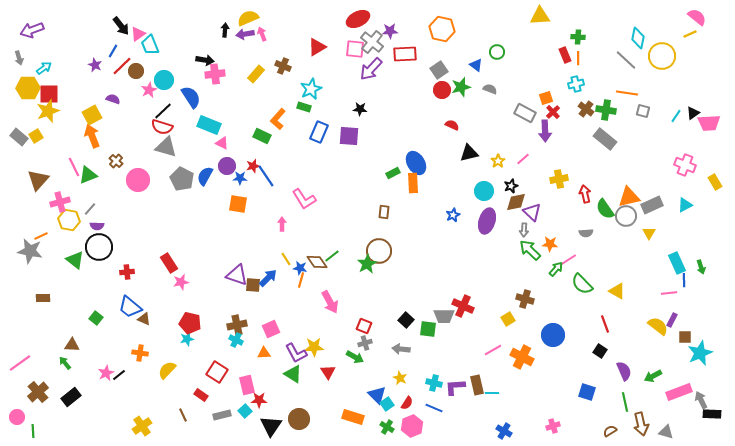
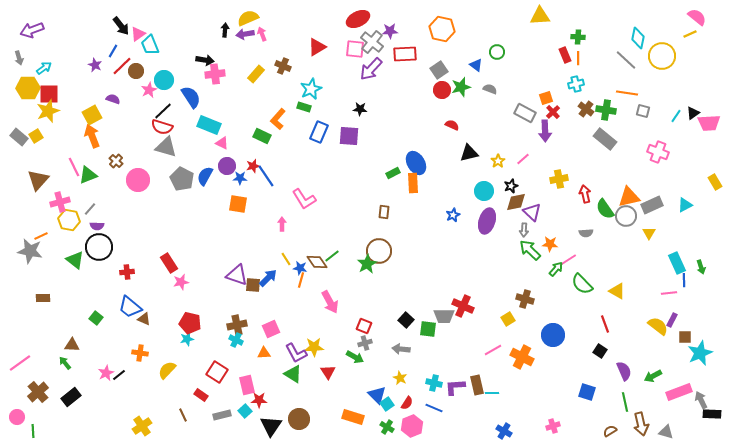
pink cross at (685, 165): moved 27 px left, 13 px up
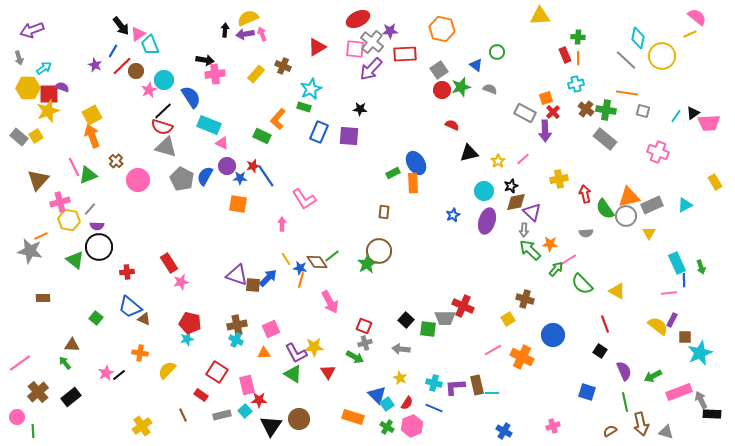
purple semicircle at (113, 99): moved 51 px left, 12 px up
gray trapezoid at (444, 316): moved 1 px right, 2 px down
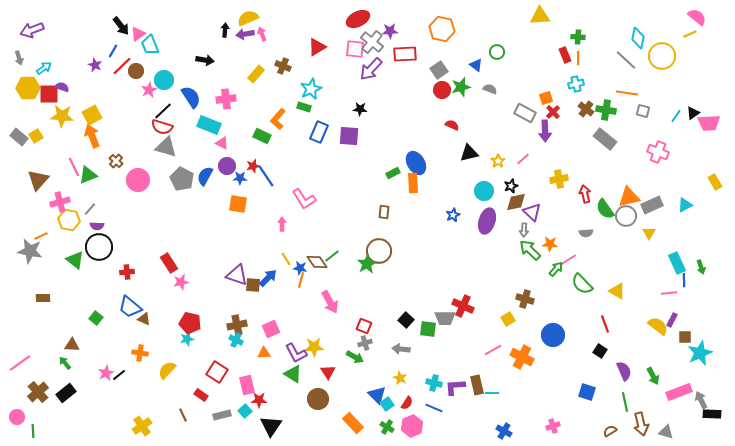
pink cross at (215, 74): moved 11 px right, 25 px down
yellow star at (48, 111): moved 14 px right, 5 px down; rotated 25 degrees clockwise
green arrow at (653, 376): rotated 90 degrees counterclockwise
black rectangle at (71, 397): moved 5 px left, 4 px up
orange rectangle at (353, 417): moved 6 px down; rotated 30 degrees clockwise
brown circle at (299, 419): moved 19 px right, 20 px up
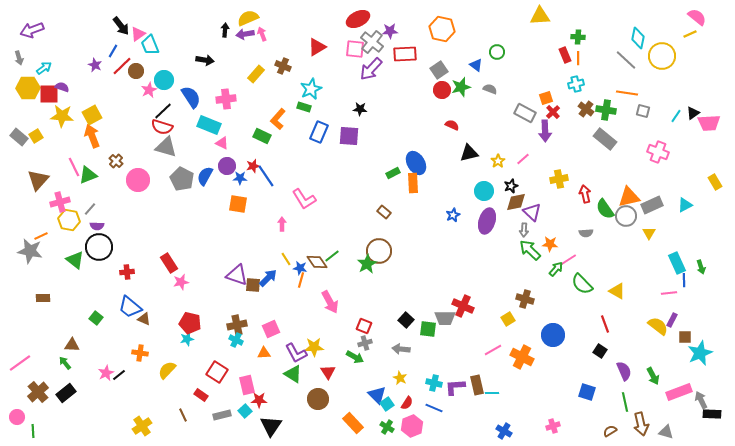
brown rectangle at (384, 212): rotated 56 degrees counterclockwise
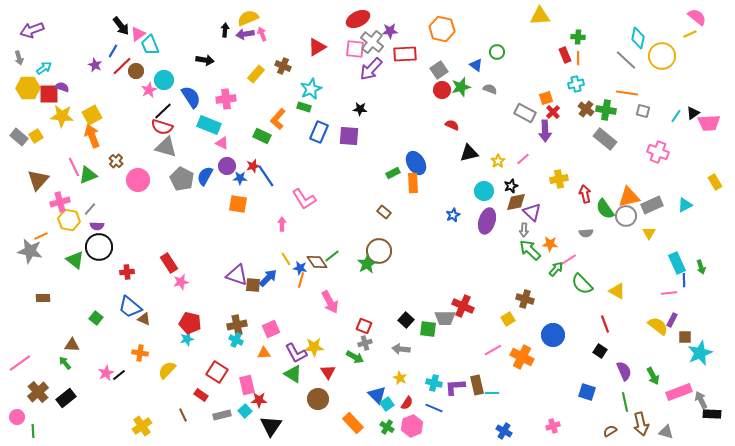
black rectangle at (66, 393): moved 5 px down
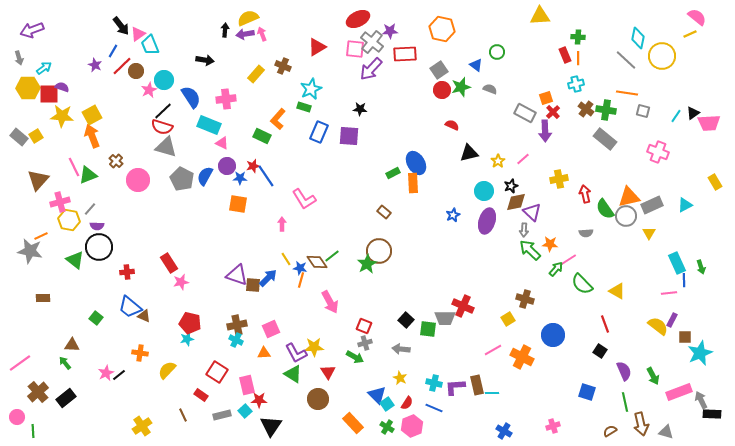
brown triangle at (144, 319): moved 3 px up
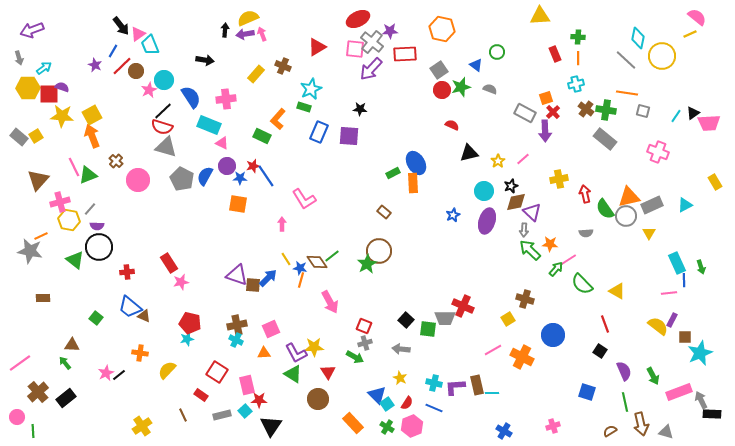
red rectangle at (565, 55): moved 10 px left, 1 px up
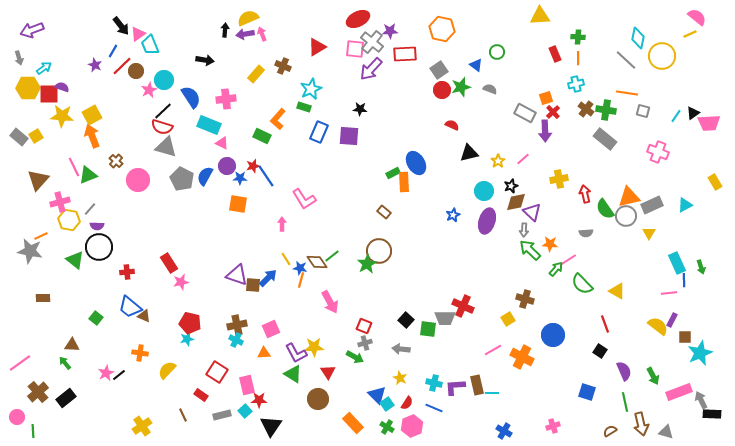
orange rectangle at (413, 183): moved 9 px left, 1 px up
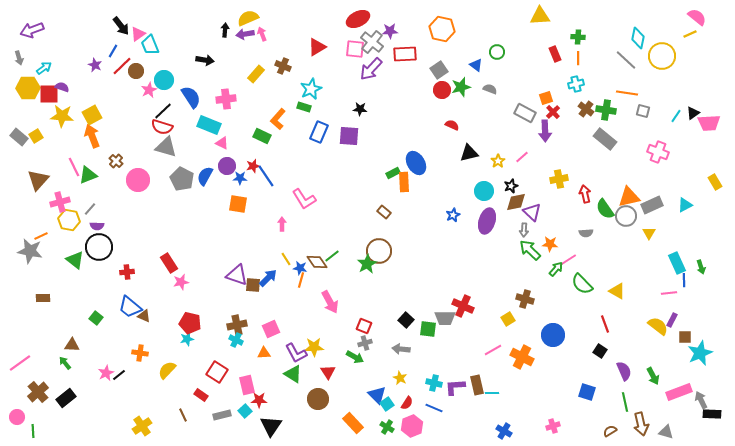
pink line at (523, 159): moved 1 px left, 2 px up
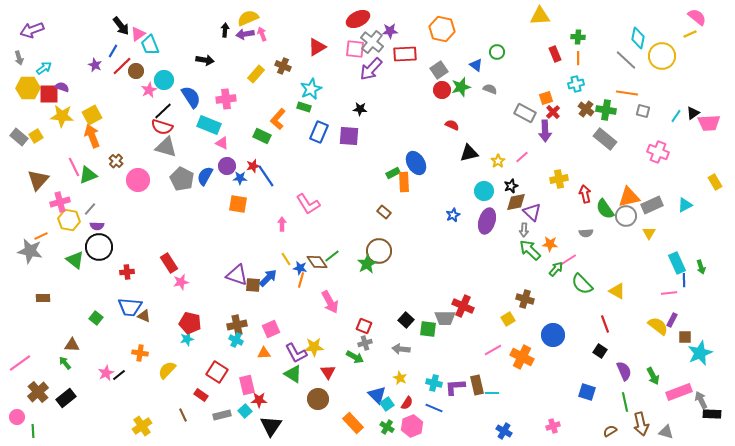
pink L-shape at (304, 199): moved 4 px right, 5 px down
blue trapezoid at (130, 307): rotated 35 degrees counterclockwise
